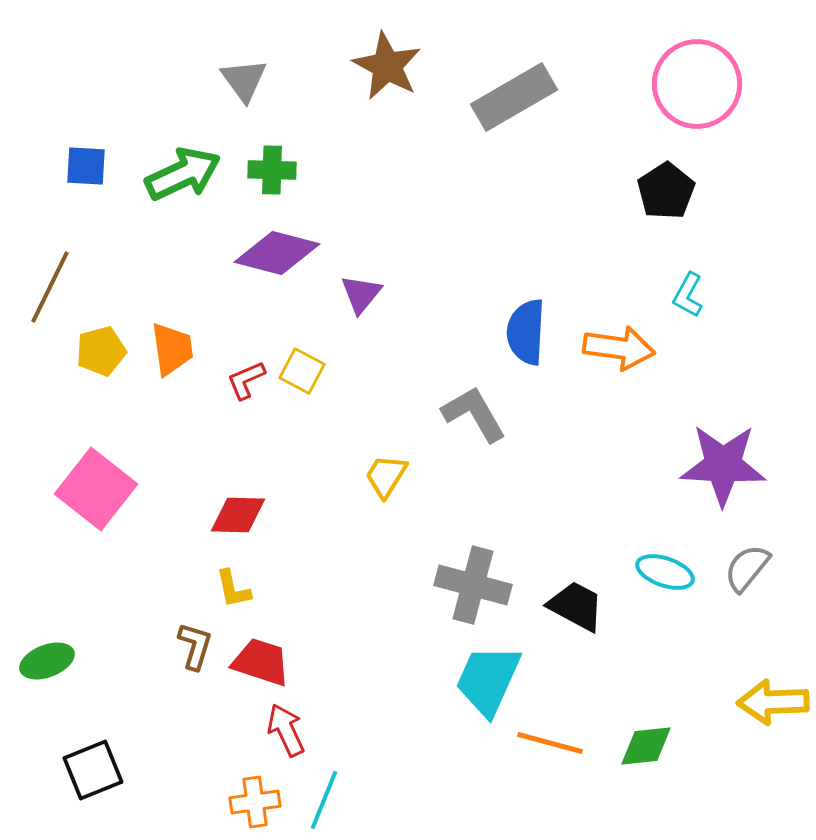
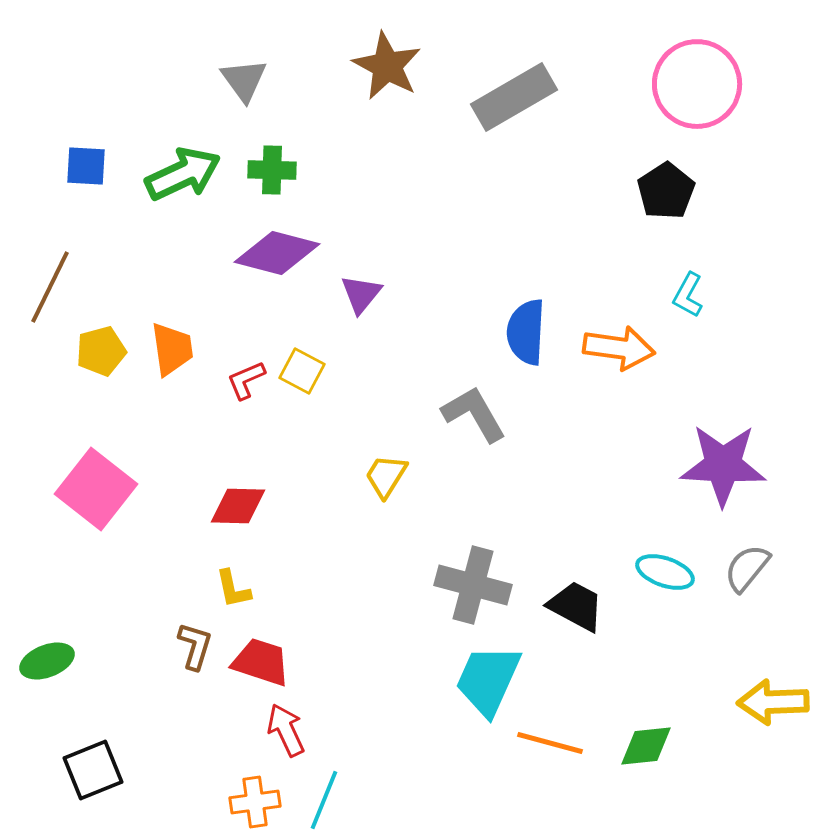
red diamond: moved 9 px up
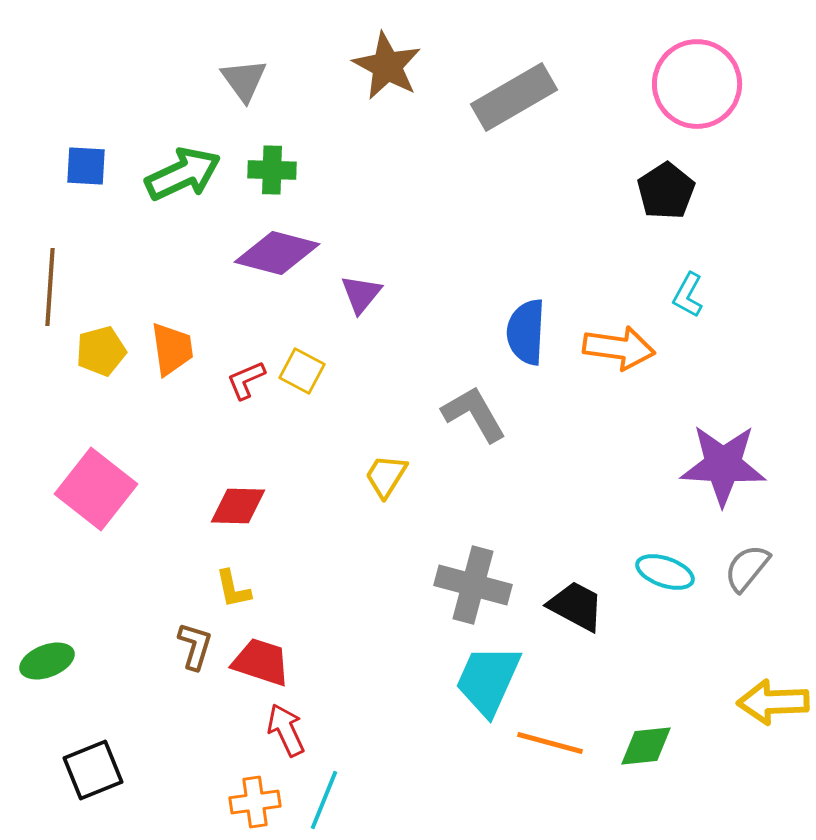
brown line: rotated 22 degrees counterclockwise
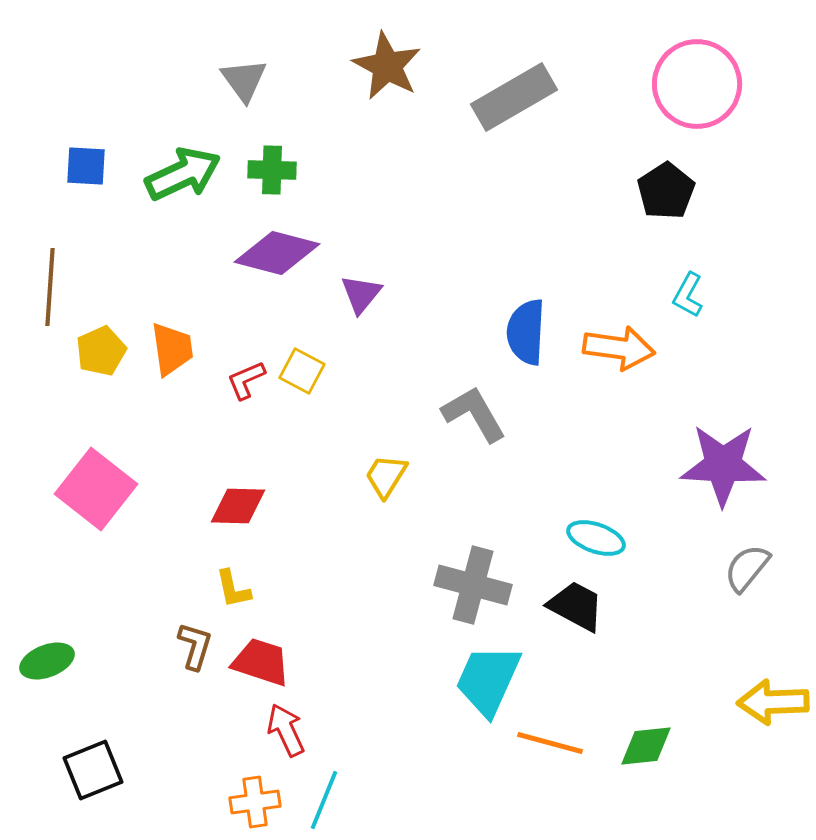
yellow pentagon: rotated 9 degrees counterclockwise
cyan ellipse: moved 69 px left, 34 px up
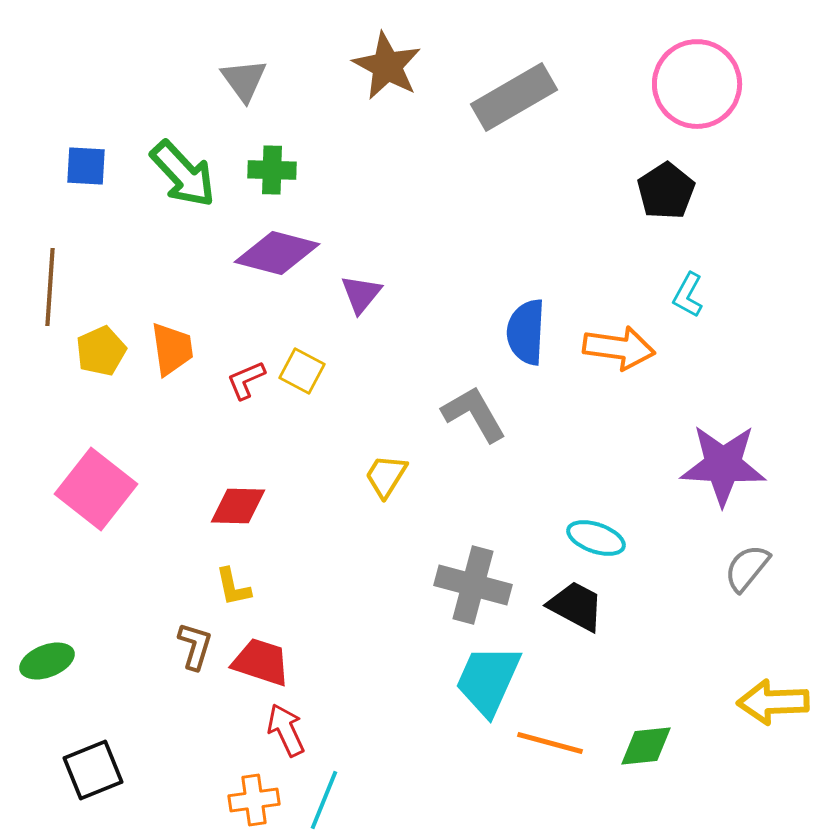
green arrow: rotated 72 degrees clockwise
yellow L-shape: moved 2 px up
orange cross: moved 1 px left, 2 px up
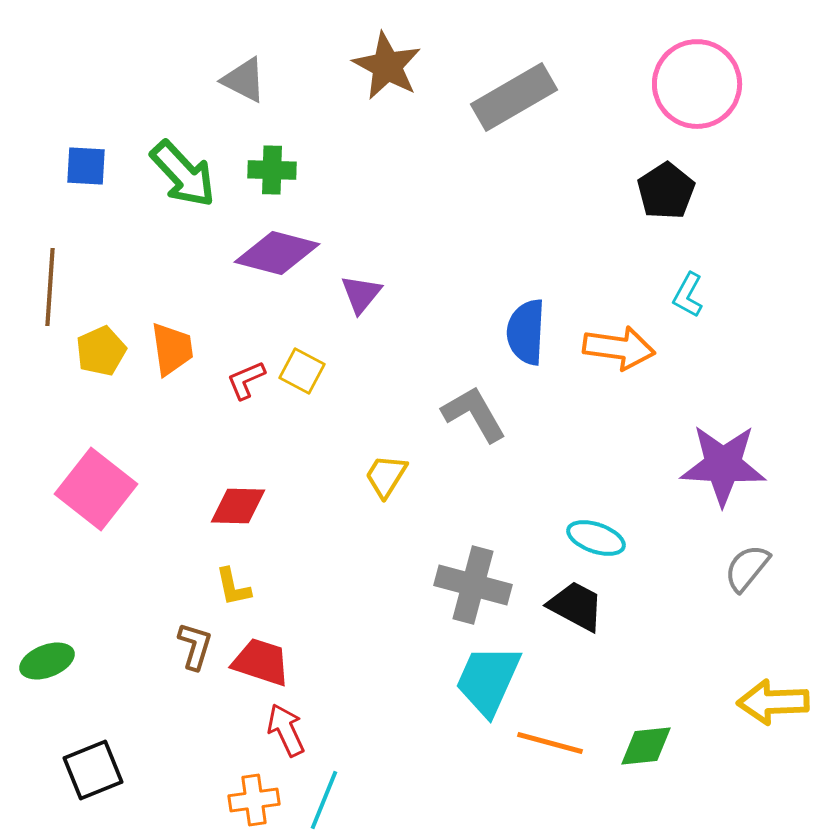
gray triangle: rotated 27 degrees counterclockwise
